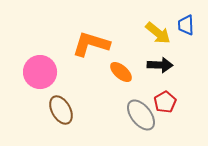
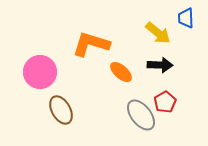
blue trapezoid: moved 7 px up
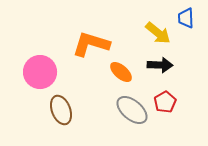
brown ellipse: rotated 8 degrees clockwise
gray ellipse: moved 9 px left, 5 px up; rotated 12 degrees counterclockwise
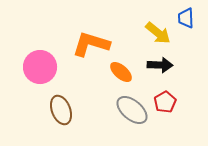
pink circle: moved 5 px up
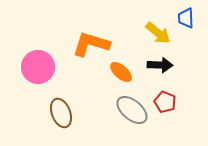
pink circle: moved 2 px left
red pentagon: rotated 20 degrees counterclockwise
brown ellipse: moved 3 px down
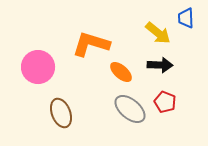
gray ellipse: moved 2 px left, 1 px up
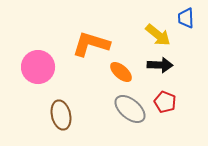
yellow arrow: moved 2 px down
brown ellipse: moved 2 px down; rotated 8 degrees clockwise
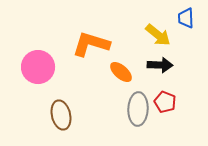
gray ellipse: moved 8 px right; rotated 52 degrees clockwise
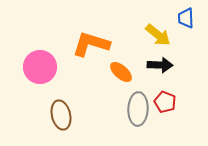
pink circle: moved 2 px right
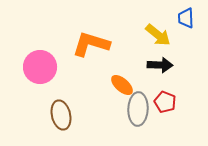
orange ellipse: moved 1 px right, 13 px down
